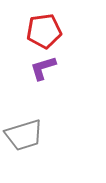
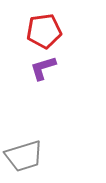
gray trapezoid: moved 21 px down
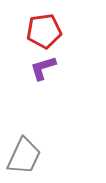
gray trapezoid: rotated 48 degrees counterclockwise
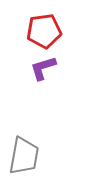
gray trapezoid: rotated 15 degrees counterclockwise
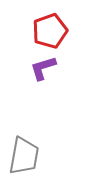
red pentagon: moved 6 px right; rotated 12 degrees counterclockwise
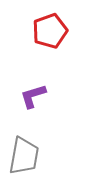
purple L-shape: moved 10 px left, 28 px down
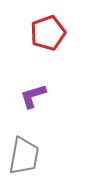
red pentagon: moved 2 px left, 2 px down
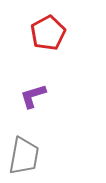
red pentagon: rotated 8 degrees counterclockwise
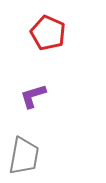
red pentagon: rotated 20 degrees counterclockwise
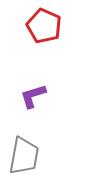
red pentagon: moved 4 px left, 7 px up
